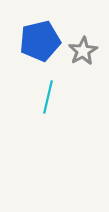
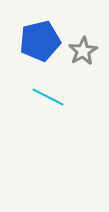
cyan line: rotated 76 degrees counterclockwise
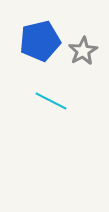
cyan line: moved 3 px right, 4 px down
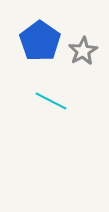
blue pentagon: rotated 24 degrees counterclockwise
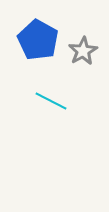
blue pentagon: moved 2 px left, 1 px up; rotated 6 degrees counterclockwise
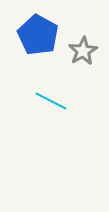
blue pentagon: moved 5 px up
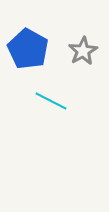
blue pentagon: moved 10 px left, 14 px down
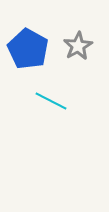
gray star: moved 5 px left, 5 px up
